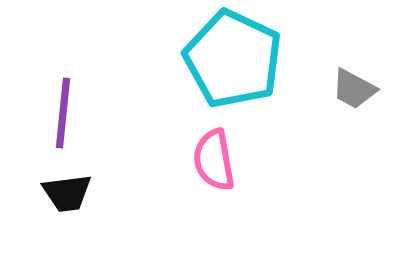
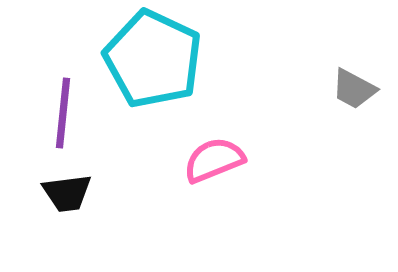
cyan pentagon: moved 80 px left
pink semicircle: rotated 78 degrees clockwise
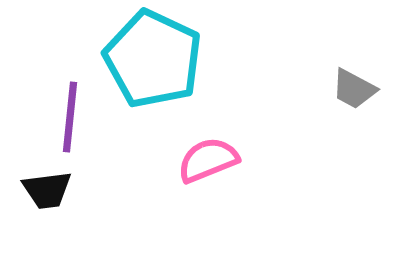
purple line: moved 7 px right, 4 px down
pink semicircle: moved 6 px left
black trapezoid: moved 20 px left, 3 px up
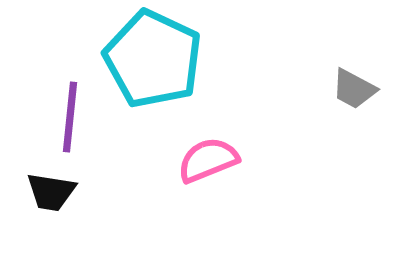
black trapezoid: moved 4 px right, 2 px down; rotated 16 degrees clockwise
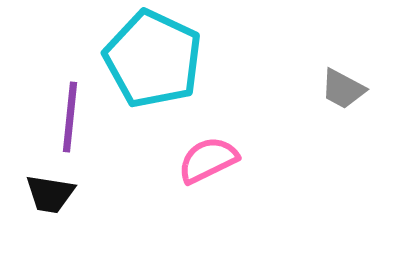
gray trapezoid: moved 11 px left
pink semicircle: rotated 4 degrees counterclockwise
black trapezoid: moved 1 px left, 2 px down
